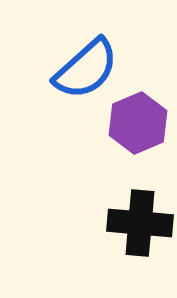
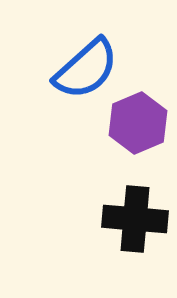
black cross: moved 5 px left, 4 px up
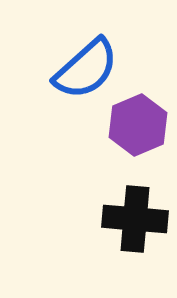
purple hexagon: moved 2 px down
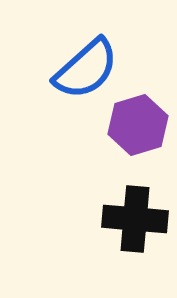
purple hexagon: rotated 6 degrees clockwise
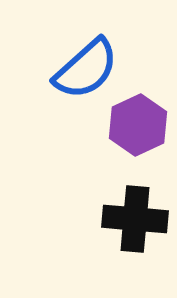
purple hexagon: rotated 8 degrees counterclockwise
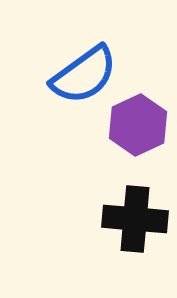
blue semicircle: moved 2 px left, 6 px down; rotated 6 degrees clockwise
